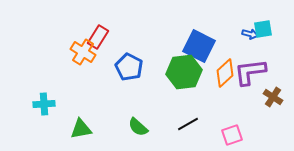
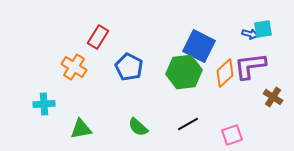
orange cross: moved 9 px left, 15 px down
purple L-shape: moved 6 px up
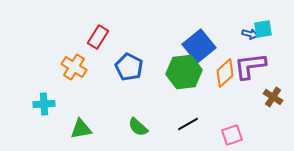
blue square: rotated 24 degrees clockwise
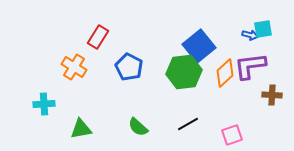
blue arrow: moved 1 px down
brown cross: moved 1 px left, 2 px up; rotated 30 degrees counterclockwise
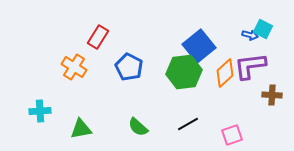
cyan square: rotated 36 degrees clockwise
cyan cross: moved 4 px left, 7 px down
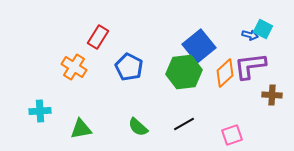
black line: moved 4 px left
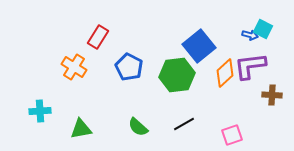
green hexagon: moved 7 px left, 3 px down
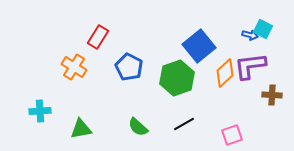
green hexagon: moved 3 px down; rotated 12 degrees counterclockwise
